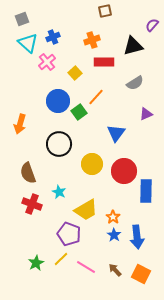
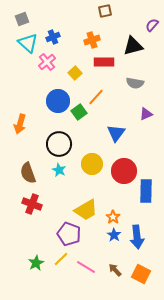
gray semicircle: rotated 42 degrees clockwise
cyan star: moved 22 px up
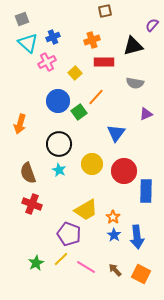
pink cross: rotated 12 degrees clockwise
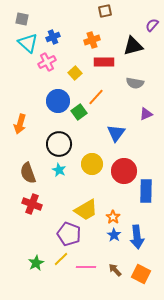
gray square: rotated 32 degrees clockwise
pink line: rotated 30 degrees counterclockwise
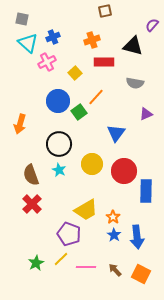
black triangle: rotated 30 degrees clockwise
brown semicircle: moved 3 px right, 2 px down
red cross: rotated 24 degrees clockwise
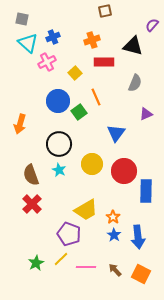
gray semicircle: rotated 78 degrees counterclockwise
orange line: rotated 66 degrees counterclockwise
blue arrow: moved 1 px right
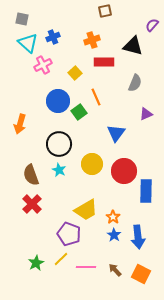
pink cross: moved 4 px left, 3 px down
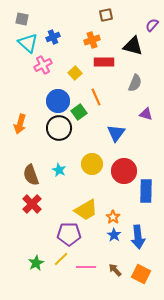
brown square: moved 1 px right, 4 px down
purple triangle: rotated 40 degrees clockwise
black circle: moved 16 px up
purple pentagon: rotated 20 degrees counterclockwise
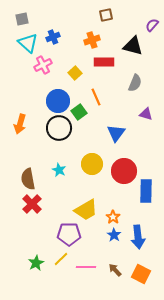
gray square: rotated 24 degrees counterclockwise
brown semicircle: moved 3 px left, 4 px down; rotated 10 degrees clockwise
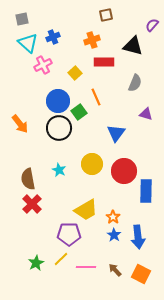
orange arrow: rotated 54 degrees counterclockwise
